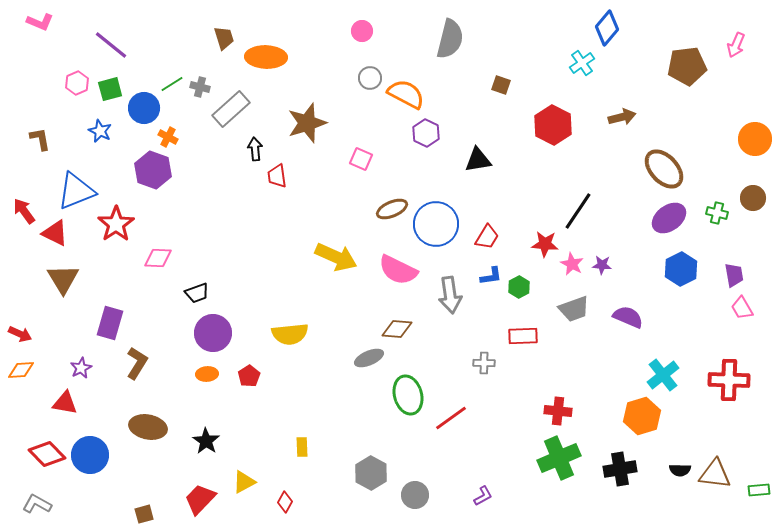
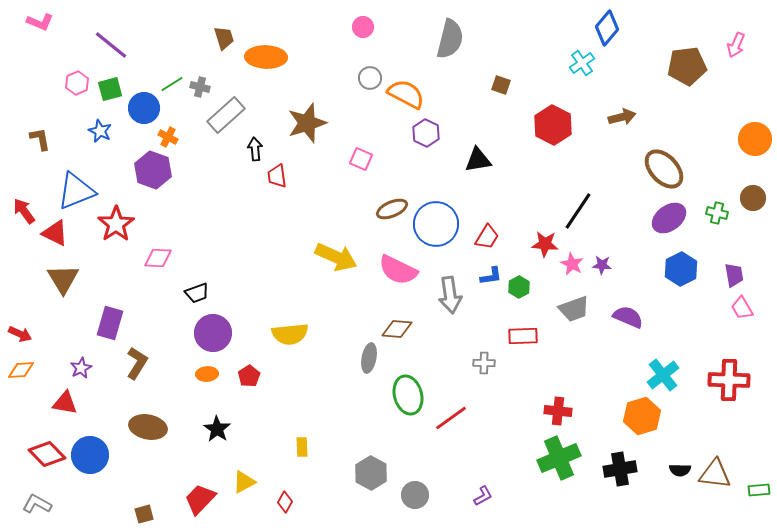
pink circle at (362, 31): moved 1 px right, 4 px up
gray rectangle at (231, 109): moved 5 px left, 6 px down
gray ellipse at (369, 358): rotated 56 degrees counterclockwise
black star at (206, 441): moved 11 px right, 12 px up
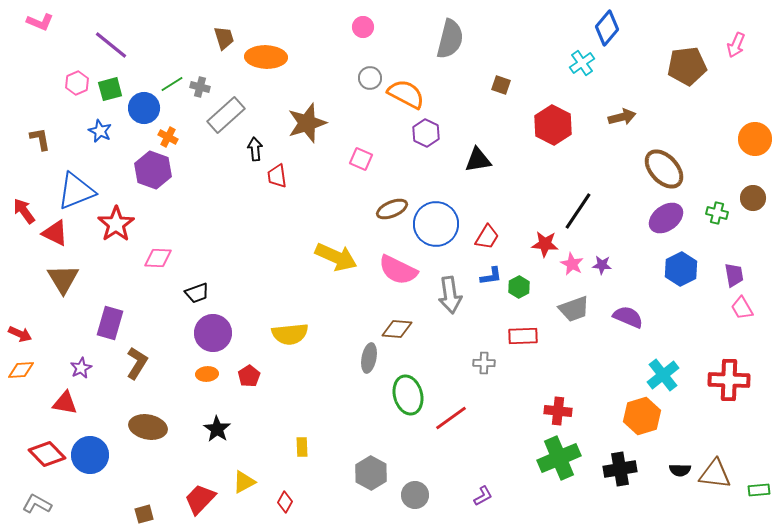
purple ellipse at (669, 218): moved 3 px left
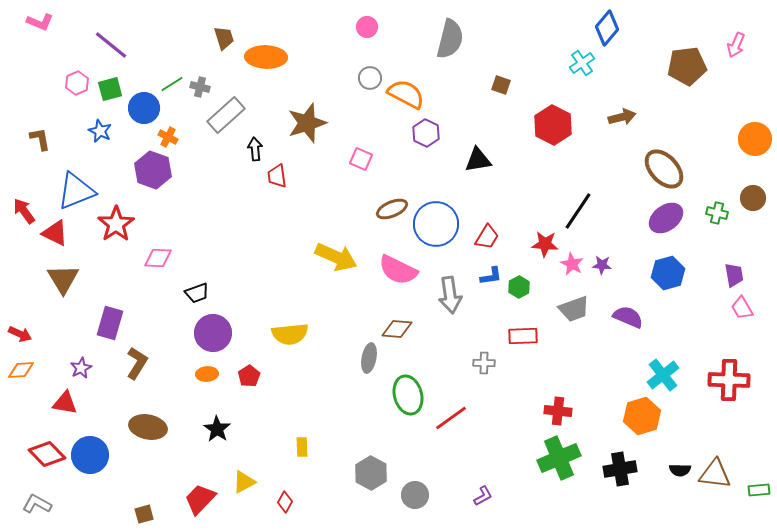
pink circle at (363, 27): moved 4 px right
blue hexagon at (681, 269): moved 13 px left, 4 px down; rotated 12 degrees clockwise
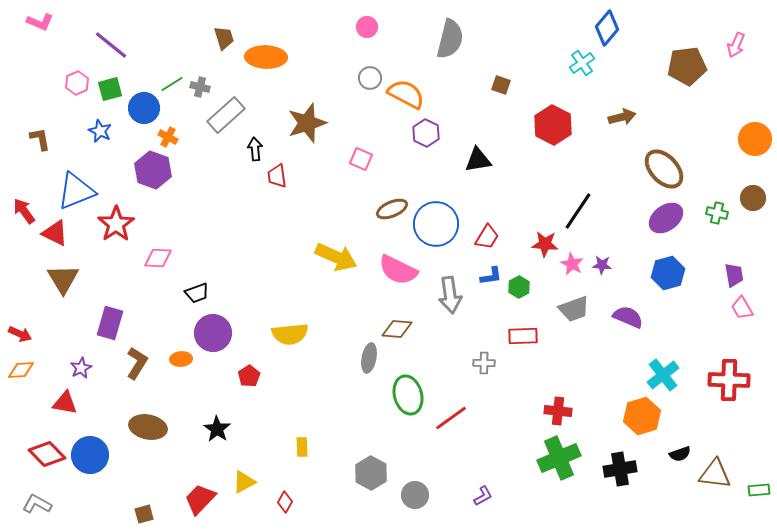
orange ellipse at (207, 374): moved 26 px left, 15 px up
black semicircle at (680, 470): moved 16 px up; rotated 20 degrees counterclockwise
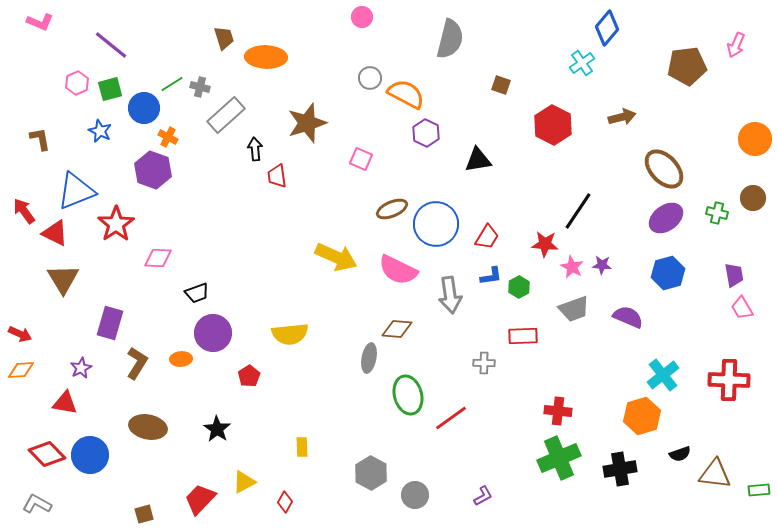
pink circle at (367, 27): moved 5 px left, 10 px up
pink star at (572, 264): moved 3 px down
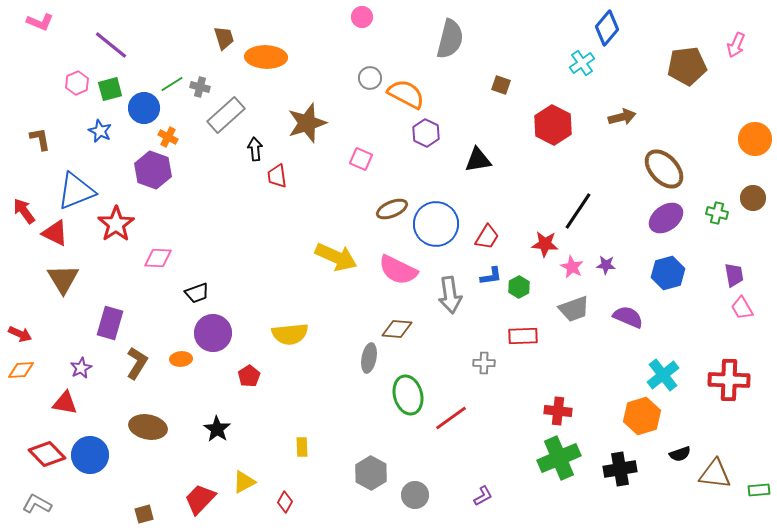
purple star at (602, 265): moved 4 px right
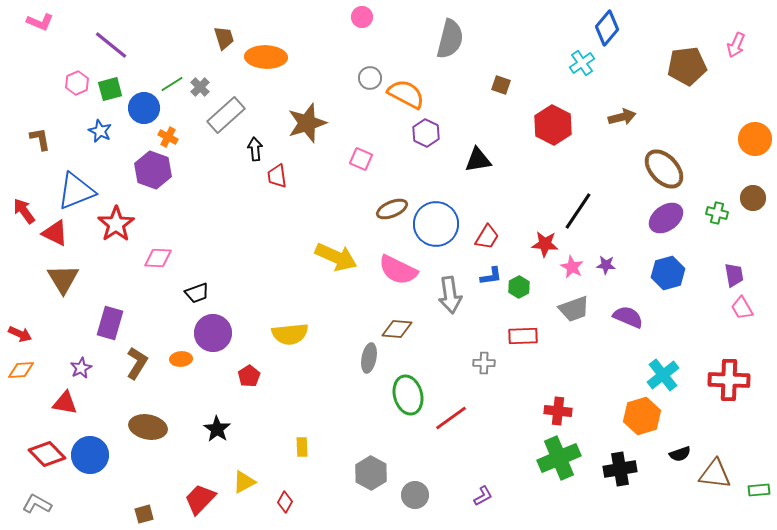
gray cross at (200, 87): rotated 30 degrees clockwise
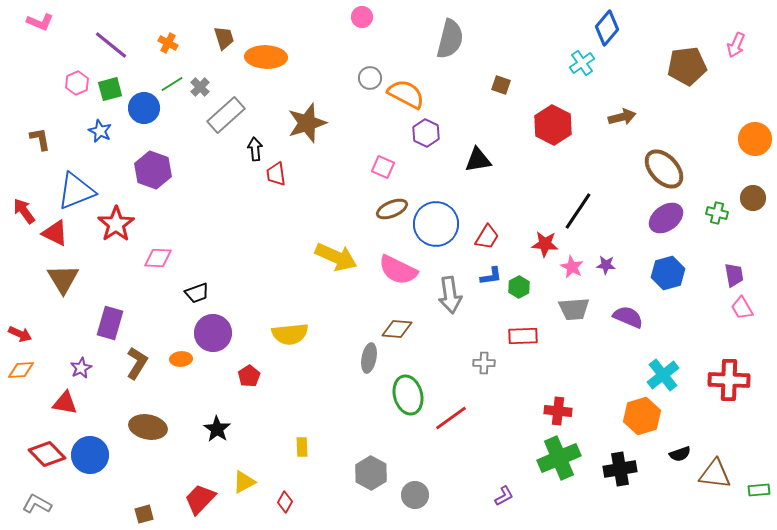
orange cross at (168, 137): moved 94 px up
pink square at (361, 159): moved 22 px right, 8 px down
red trapezoid at (277, 176): moved 1 px left, 2 px up
gray trapezoid at (574, 309): rotated 16 degrees clockwise
purple L-shape at (483, 496): moved 21 px right
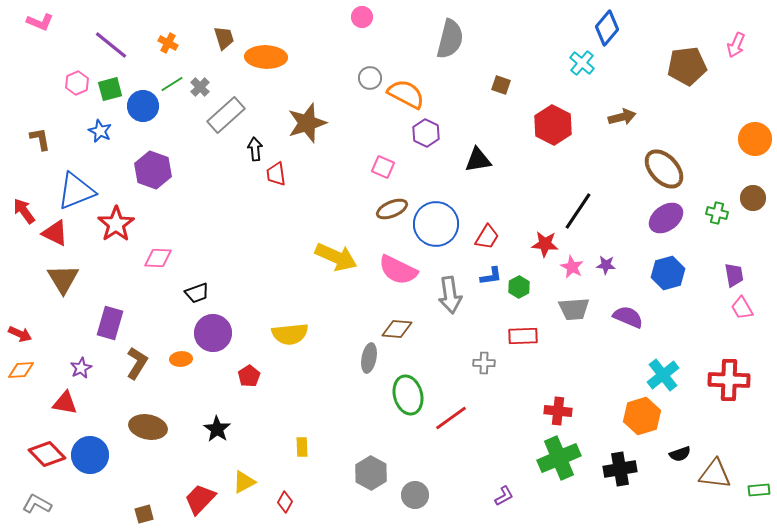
cyan cross at (582, 63): rotated 15 degrees counterclockwise
blue circle at (144, 108): moved 1 px left, 2 px up
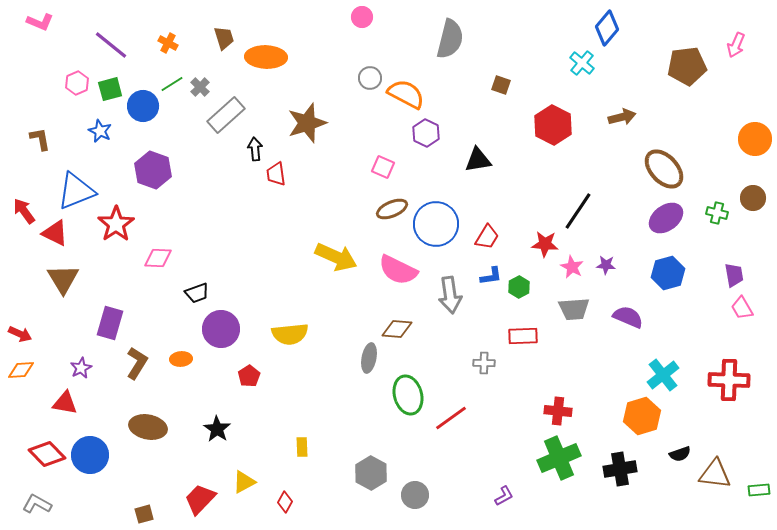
purple circle at (213, 333): moved 8 px right, 4 px up
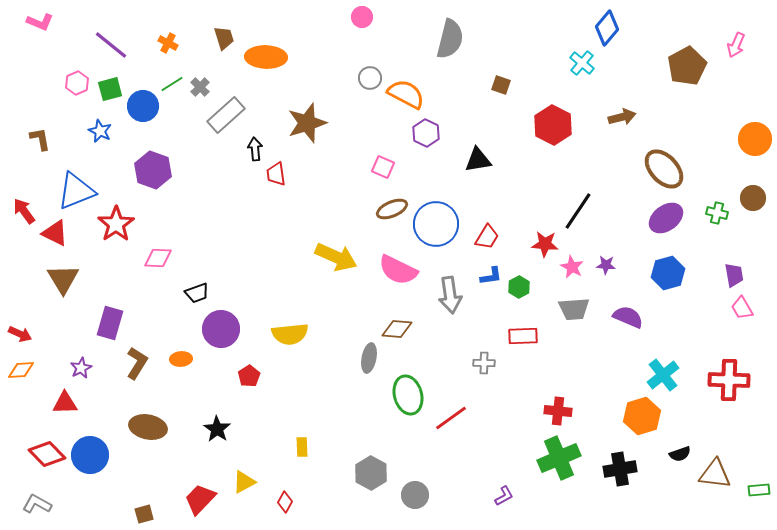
brown pentagon at (687, 66): rotated 21 degrees counterclockwise
red triangle at (65, 403): rotated 12 degrees counterclockwise
